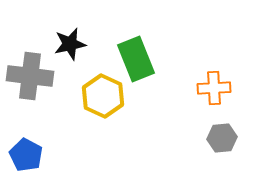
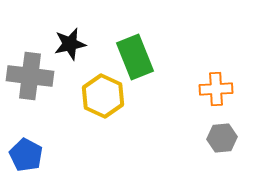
green rectangle: moved 1 px left, 2 px up
orange cross: moved 2 px right, 1 px down
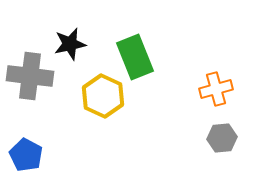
orange cross: rotated 12 degrees counterclockwise
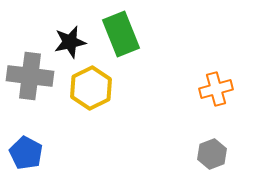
black star: moved 2 px up
green rectangle: moved 14 px left, 23 px up
yellow hexagon: moved 12 px left, 8 px up; rotated 9 degrees clockwise
gray hexagon: moved 10 px left, 16 px down; rotated 16 degrees counterclockwise
blue pentagon: moved 2 px up
